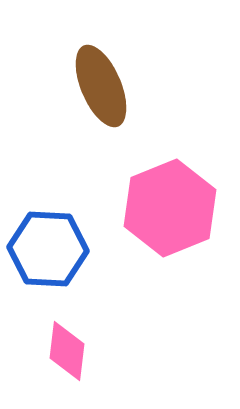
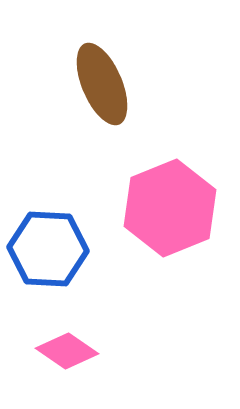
brown ellipse: moved 1 px right, 2 px up
pink diamond: rotated 62 degrees counterclockwise
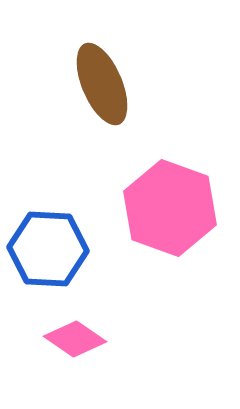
pink hexagon: rotated 18 degrees counterclockwise
pink diamond: moved 8 px right, 12 px up
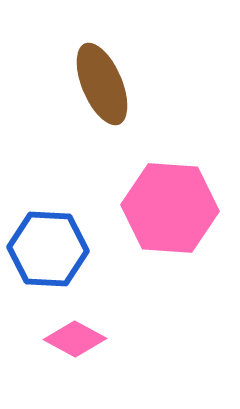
pink hexagon: rotated 16 degrees counterclockwise
pink diamond: rotated 6 degrees counterclockwise
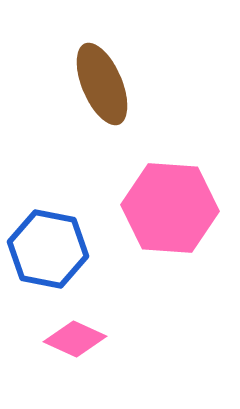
blue hexagon: rotated 8 degrees clockwise
pink diamond: rotated 4 degrees counterclockwise
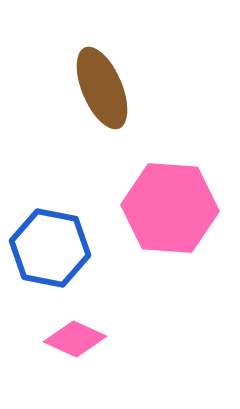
brown ellipse: moved 4 px down
blue hexagon: moved 2 px right, 1 px up
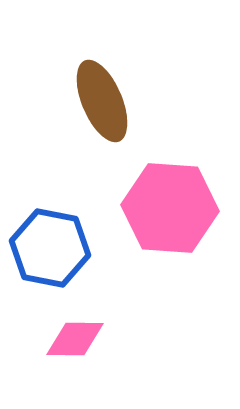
brown ellipse: moved 13 px down
pink diamond: rotated 24 degrees counterclockwise
